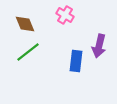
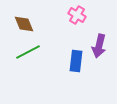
pink cross: moved 12 px right
brown diamond: moved 1 px left
green line: rotated 10 degrees clockwise
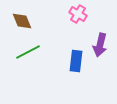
pink cross: moved 1 px right, 1 px up
brown diamond: moved 2 px left, 3 px up
purple arrow: moved 1 px right, 1 px up
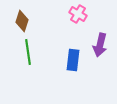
brown diamond: rotated 40 degrees clockwise
green line: rotated 70 degrees counterclockwise
blue rectangle: moved 3 px left, 1 px up
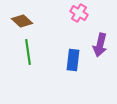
pink cross: moved 1 px right, 1 px up
brown diamond: rotated 65 degrees counterclockwise
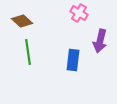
purple arrow: moved 4 px up
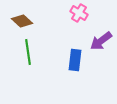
purple arrow: moved 1 px right; rotated 40 degrees clockwise
blue rectangle: moved 2 px right
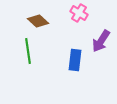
brown diamond: moved 16 px right
purple arrow: rotated 20 degrees counterclockwise
green line: moved 1 px up
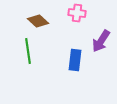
pink cross: moved 2 px left; rotated 24 degrees counterclockwise
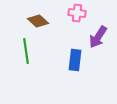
purple arrow: moved 3 px left, 4 px up
green line: moved 2 px left
